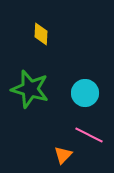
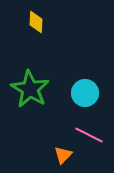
yellow diamond: moved 5 px left, 12 px up
green star: rotated 15 degrees clockwise
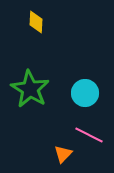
orange triangle: moved 1 px up
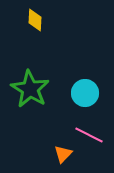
yellow diamond: moved 1 px left, 2 px up
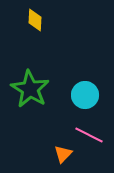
cyan circle: moved 2 px down
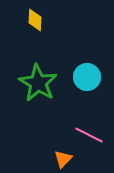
green star: moved 8 px right, 6 px up
cyan circle: moved 2 px right, 18 px up
orange triangle: moved 5 px down
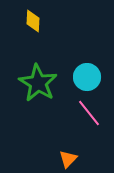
yellow diamond: moved 2 px left, 1 px down
pink line: moved 22 px up; rotated 24 degrees clockwise
orange triangle: moved 5 px right
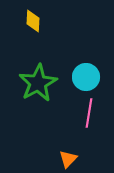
cyan circle: moved 1 px left
green star: rotated 12 degrees clockwise
pink line: rotated 48 degrees clockwise
